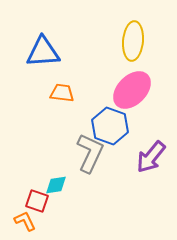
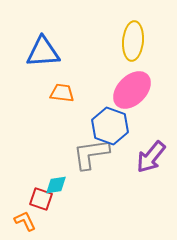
gray L-shape: moved 1 px right, 1 px down; rotated 123 degrees counterclockwise
red square: moved 4 px right, 2 px up
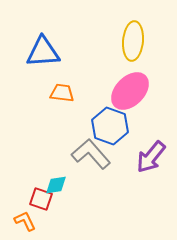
pink ellipse: moved 2 px left, 1 px down
gray L-shape: rotated 57 degrees clockwise
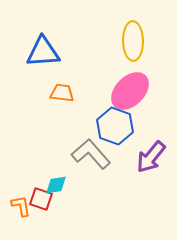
yellow ellipse: rotated 6 degrees counterclockwise
blue hexagon: moved 5 px right
orange L-shape: moved 4 px left, 15 px up; rotated 15 degrees clockwise
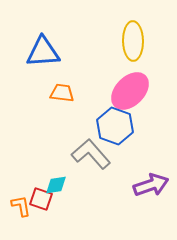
purple arrow: moved 28 px down; rotated 148 degrees counterclockwise
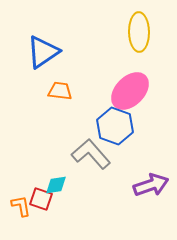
yellow ellipse: moved 6 px right, 9 px up
blue triangle: rotated 30 degrees counterclockwise
orange trapezoid: moved 2 px left, 2 px up
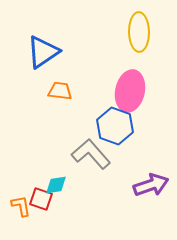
pink ellipse: rotated 33 degrees counterclockwise
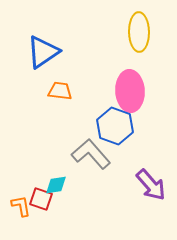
pink ellipse: rotated 15 degrees counterclockwise
purple arrow: rotated 68 degrees clockwise
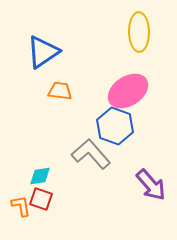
pink ellipse: moved 2 px left; rotated 60 degrees clockwise
cyan diamond: moved 16 px left, 9 px up
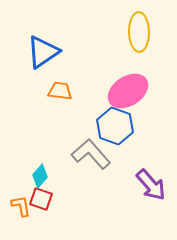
cyan diamond: rotated 40 degrees counterclockwise
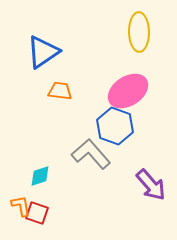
cyan diamond: rotated 30 degrees clockwise
red square: moved 4 px left, 14 px down
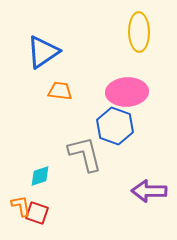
pink ellipse: moved 1 px left, 1 px down; rotated 30 degrees clockwise
gray L-shape: moved 6 px left; rotated 27 degrees clockwise
purple arrow: moved 2 px left, 6 px down; rotated 132 degrees clockwise
